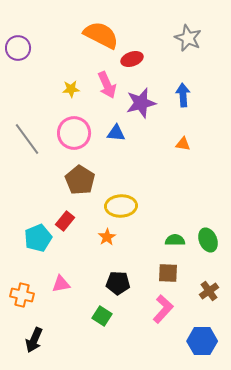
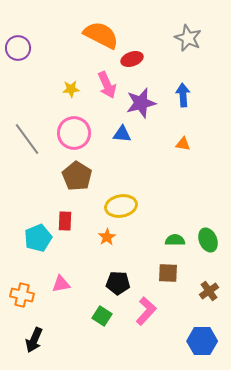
blue triangle: moved 6 px right, 1 px down
brown pentagon: moved 3 px left, 4 px up
yellow ellipse: rotated 8 degrees counterclockwise
red rectangle: rotated 36 degrees counterclockwise
pink L-shape: moved 17 px left, 2 px down
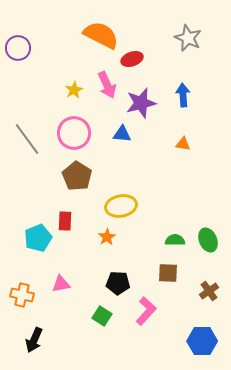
yellow star: moved 3 px right, 1 px down; rotated 24 degrees counterclockwise
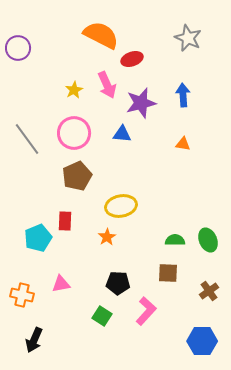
brown pentagon: rotated 16 degrees clockwise
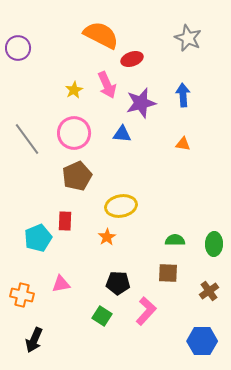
green ellipse: moved 6 px right, 4 px down; rotated 25 degrees clockwise
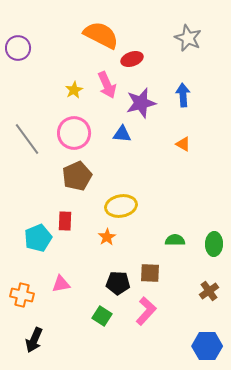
orange triangle: rotated 21 degrees clockwise
brown square: moved 18 px left
blue hexagon: moved 5 px right, 5 px down
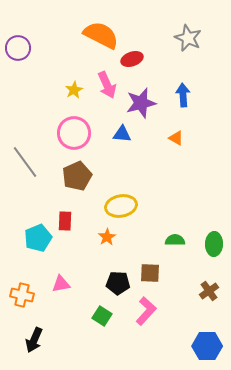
gray line: moved 2 px left, 23 px down
orange triangle: moved 7 px left, 6 px up
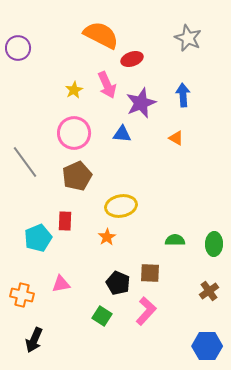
purple star: rotated 8 degrees counterclockwise
black pentagon: rotated 20 degrees clockwise
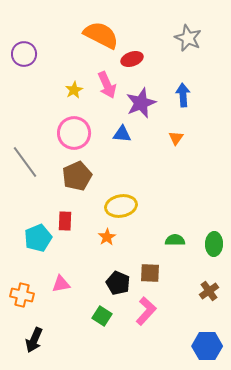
purple circle: moved 6 px right, 6 px down
orange triangle: rotated 35 degrees clockwise
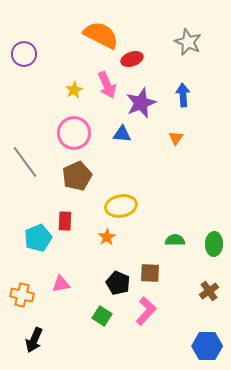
gray star: moved 4 px down
